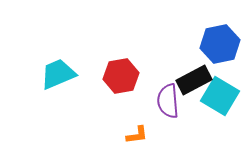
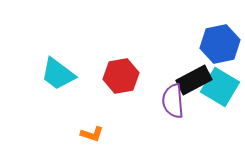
cyan trapezoid: rotated 120 degrees counterclockwise
cyan square: moved 9 px up
purple semicircle: moved 5 px right
orange L-shape: moved 45 px left, 1 px up; rotated 25 degrees clockwise
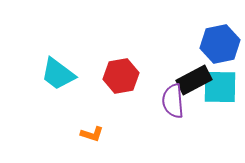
cyan square: rotated 30 degrees counterclockwise
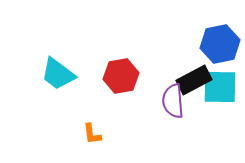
orange L-shape: rotated 65 degrees clockwise
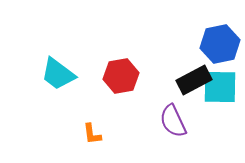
purple semicircle: moved 20 px down; rotated 20 degrees counterclockwise
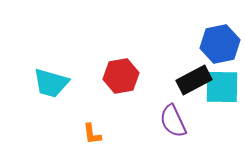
cyan trapezoid: moved 7 px left, 9 px down; rotated 21 degrees counterclockwise
cyan square: moved 2 px right
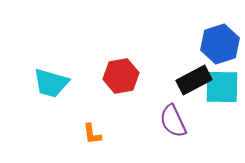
blue hexagon: rotated 6 degrees counterclockwise
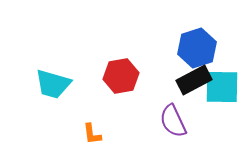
blue hexagon: moved 23 px left, 4 px down
cyan trapezoid: moved 2 px right, 1 px down
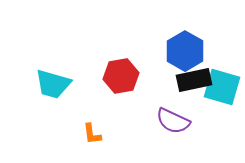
blue hexagon: moved 12 px left, 3 px down; rotated 12 degrees counterclockwise
black rectangle: rotated 16 degrees clockwise
cyan square: rotated 15 degrees clockwise
purple semicircle: rotated 40 degrees counterclockwise
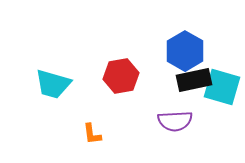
purple semicircle: moved 2 px right; rotated 28 degrees counterclockwise
